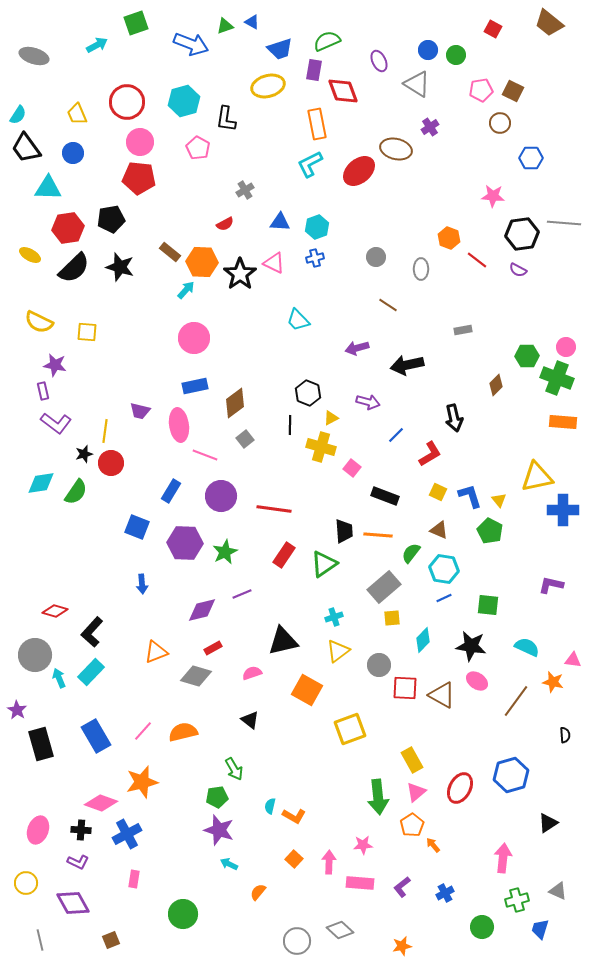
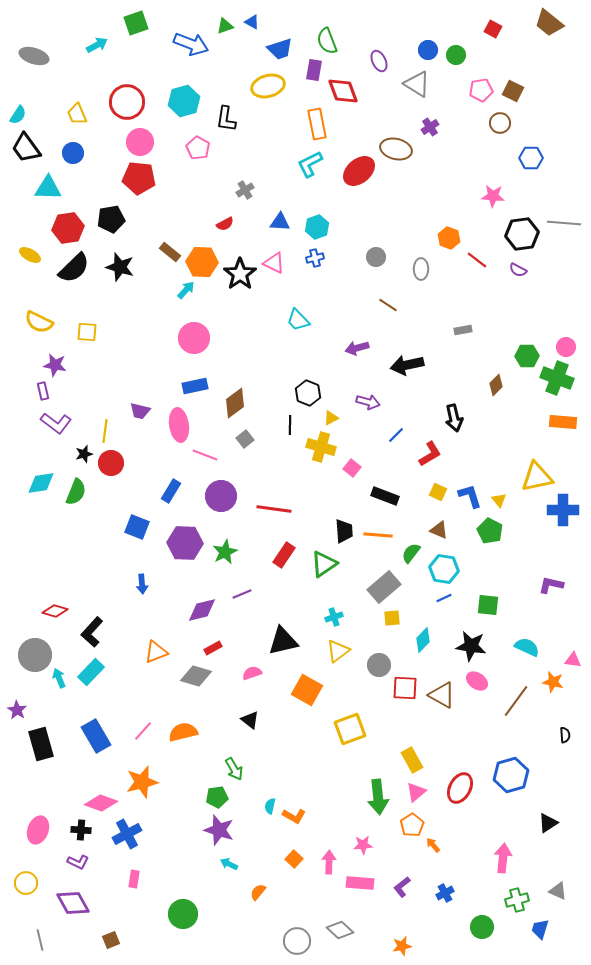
green semicircle at (327, 41): rotated 88 degrees counterclockwise
green semicircle at (76, 492): rotated 12 degrees counterclockwise
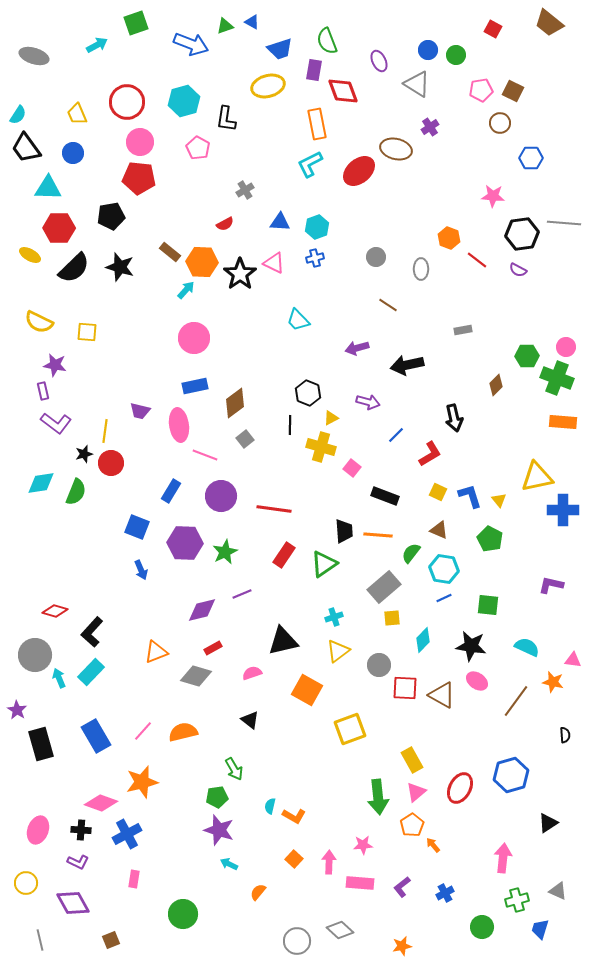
black pentagon at (111, 219): moved 3 px up
red hexagon at (68, 228): moved 9 px left; rotated 8 degrees clockwise
green pentagon at (490, 531): moved 8 px down
blue arrow at (142, 584): moved 1 px left, 14 px up; rotated 18 degrees counterclockwise
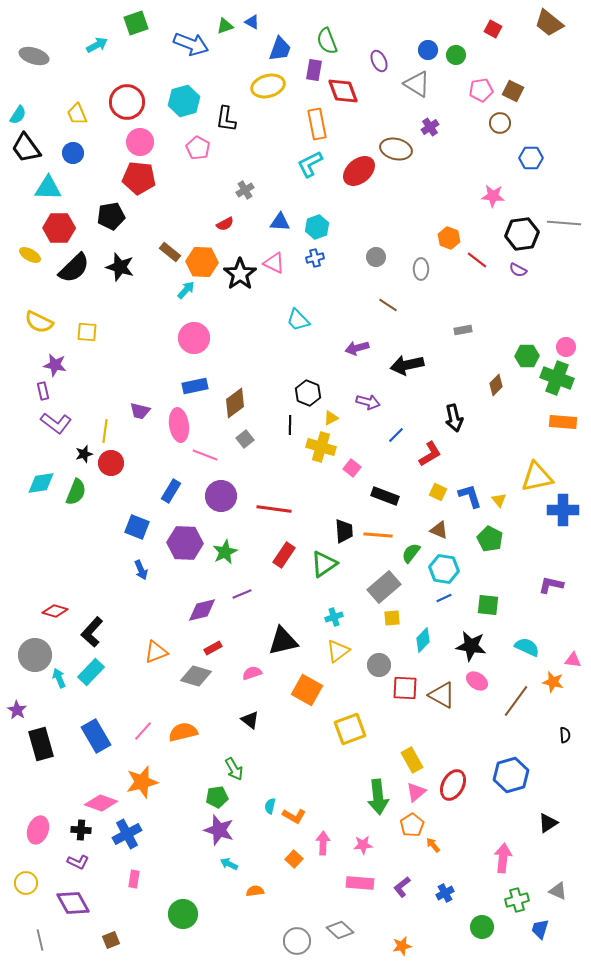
blue trapezoid at (280, 49): rotated 52 degrees counterclockwise
red ellipse at (460, 788): moved 7 px left, 3 px up
pink arrow at (329, 862): moved 6 px left, 19 px up
orange semicircle at (258, 892): moved 3 px left, 1 px up; rotated 42 degrees clockwise
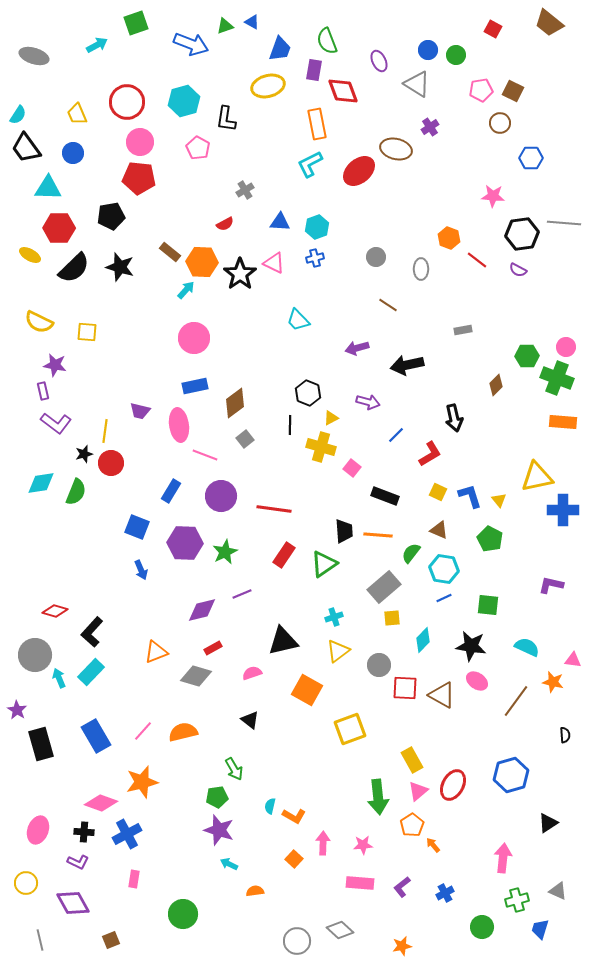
pink triangle at (416, 792): moved 2 px right, 1 px up
black cross at (81, 830): moved 3 px right, 2 px down
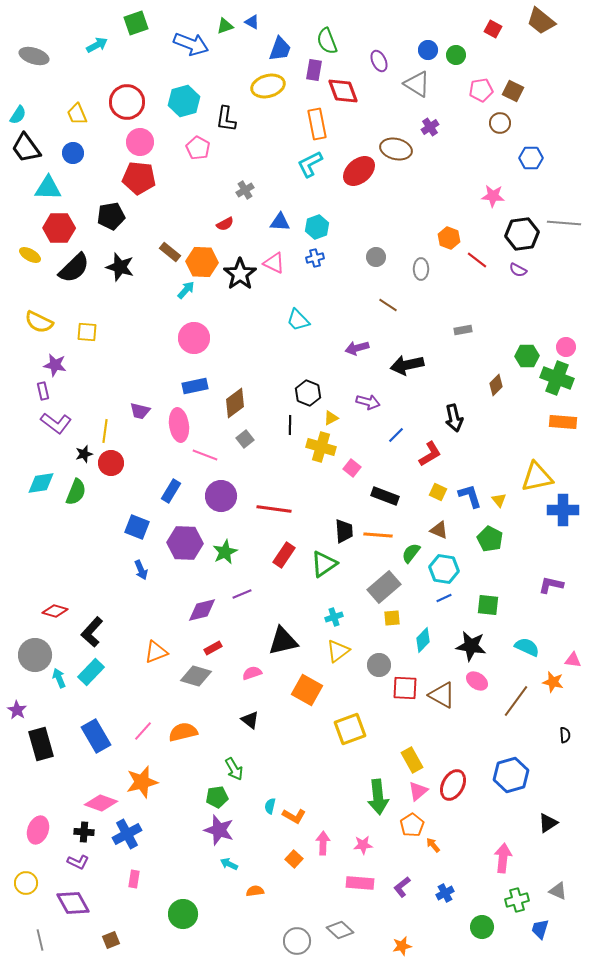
brown trapezoid at (549, 23): moved 8 px left, 2 px up
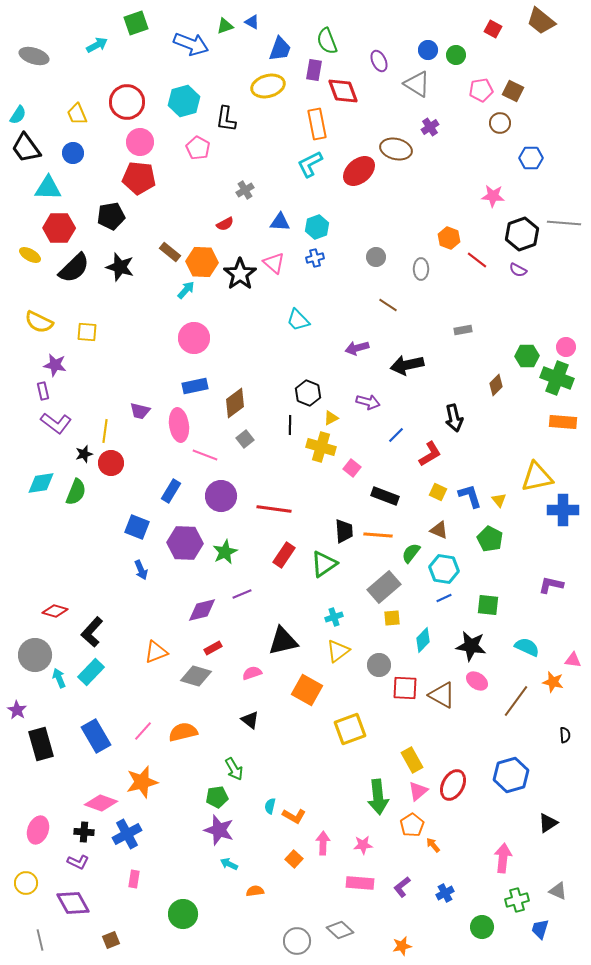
black hexagon at (522, 234): rotated 12 degrees counterclockwise
pink triangle at (274, 263): rotated 15 degrees clockwise
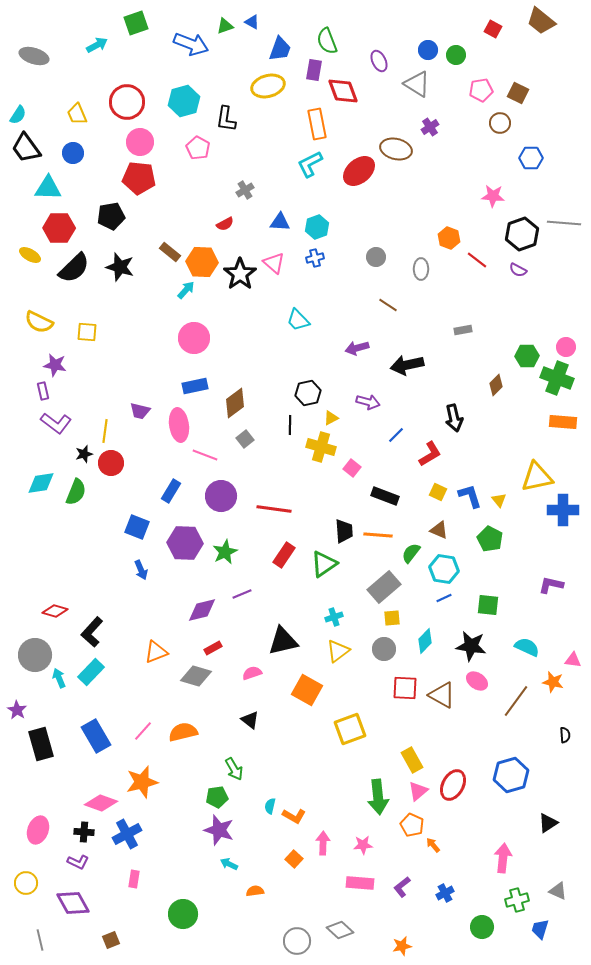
brown square at (513, 91): moved 5 px right, 2 px down
black hexagon at (308, 393): rotated 25 degrees clockwise
cyan diamond at (423, 640): moved 2 px right, 1 px down
gray circle at (379, 665): moved 5 px right, 16 px up
orange pentagon at (412, 825): rotated 15 degrees counterclockwise
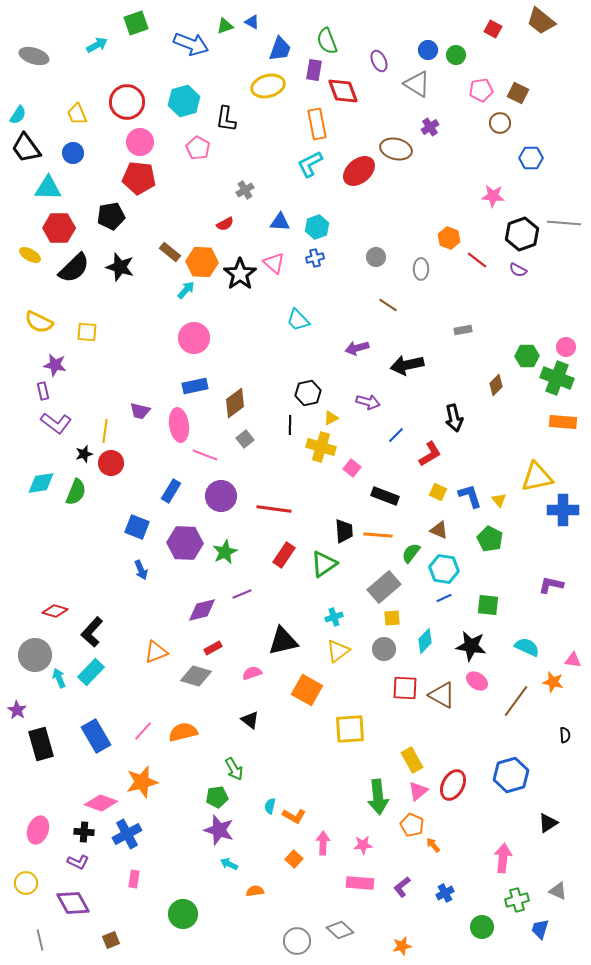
yellow square at (350, 729): rotated 16 degrees clockwise
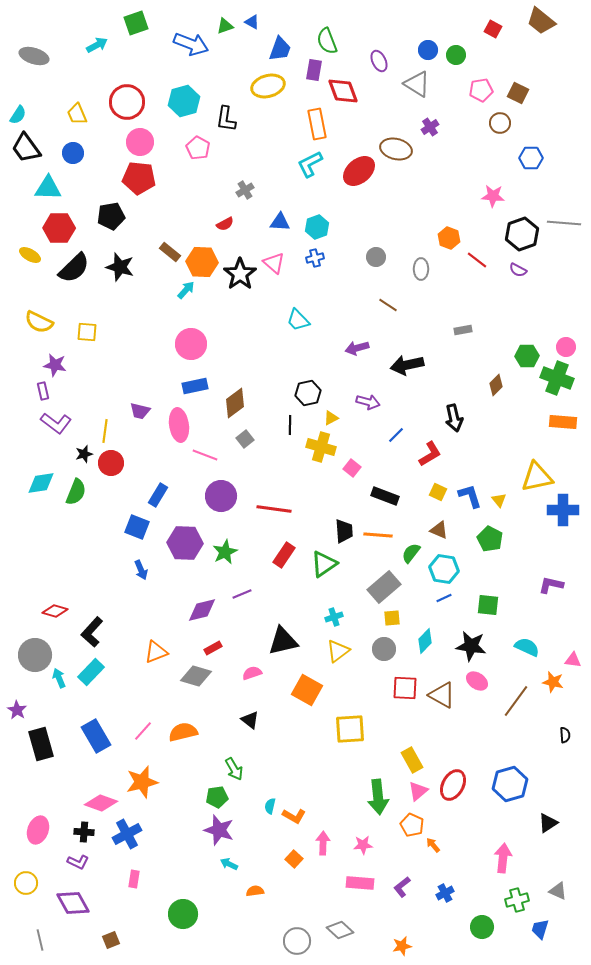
pink circle at (194, 338): moved 3 px left, 6 px down
blue rectangle at (171, 491): moved 13 px left, 4 px down
blue hexagon at (511, 775): moved 1 px left, 9 px down
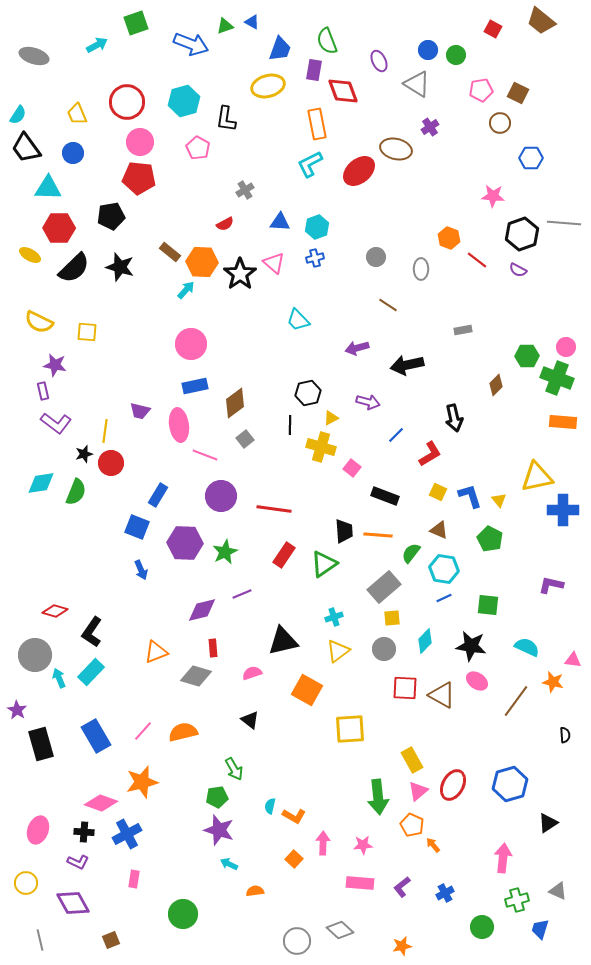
black L-shape at (92, 632): rotated 8 degrees counterclockwise
red rectangle at (213, 648): rotated 66 degrees counterclockwise
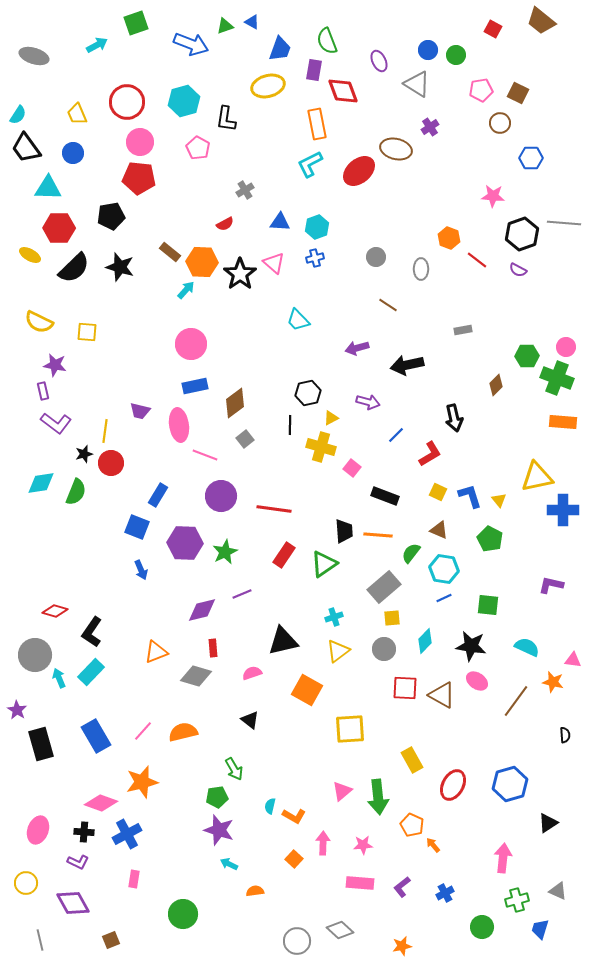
pink triangle at (418, 791): moved 76 px left
